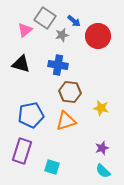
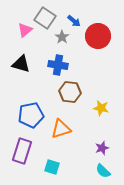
gray star: moved 2 px down; rotated 24 degrees counterclockwise
orange triangle: moved 5 px left, 8 px down
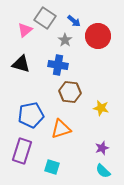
gray star: moved 3 px right, 3 px down
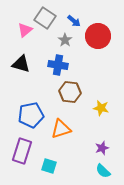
cyan square: moved 3 px left, 1 px up
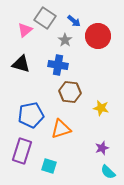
cyan semicircle: moved 5 px right, 1 px down
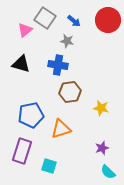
red circle: moved 10 px right, 16 px up
gray star: moved 2 px right, 1 px down; rotated 24 degrees counterclockwise
brown hexagon: rotated 15 degrees counterclockwise
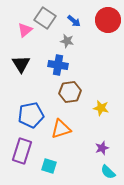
black triangle: rotated 42 degrees clockwise
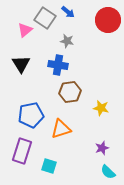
blue arrow: moved 6 px left, 9 px up
